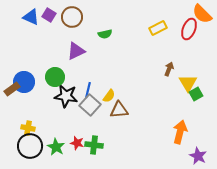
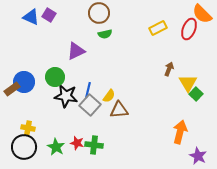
brown circle: moved 27 px right, 4 px up
green square: rotated 16 degrees counterclockwise
black circle: moved 6 px left, 1 px down
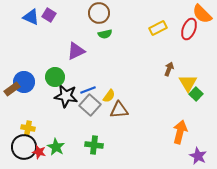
blue line: rotated 56 degrees clockwise
red star: moved 38 px left, 9 px down
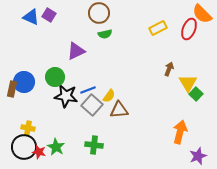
brown rectangle: rotated 42 degrees counterclockwise
gray square: moved 2 px right
purple star: rotated 24 degrees clockwise
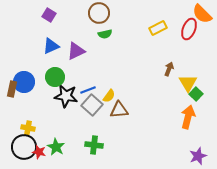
blue triangle: moved 20 px right, 29 px down; rotated 48 degrees counterclockwise
orange arrow: moved 8 px right, 15 px up
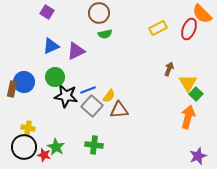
purple square: moved 2 px left, 3 px up
gray square: moved 1 px down
red star: moved 5 px right, 3 px down
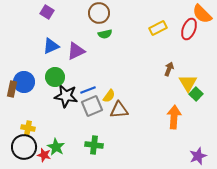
gray square: rotated 25 degrees clockwise
orange arrow: moved 14 px left; rotated 10 degrees counterclockwise
